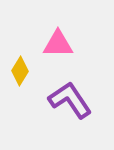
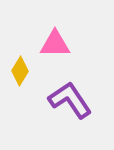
pink triangle: moved 3 px left
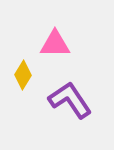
yellow diamond: moved 3 px right, 4 px down
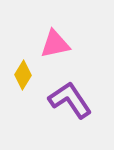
pink triangle: rotated 12 degrees counterclockwise
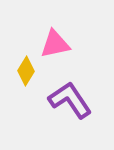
yellow diamond: moved 3 px right, 4 px up
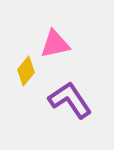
yellow diamond: rotated 8 degrees clockwise
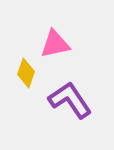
yellow diamond: moved 2 px down; rotated 20 degrees counterclockwise
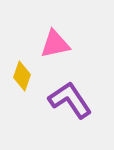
yellow diamond: moved 4 px left, 3 px down
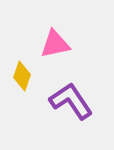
purple L-shape: moved 1 px right, 1 px down
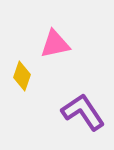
purple L-shape: moved 12 px right, 11 px down
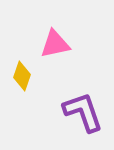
purple L-shape: rotated 15 degrees clockwise
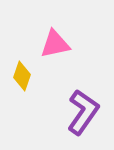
purple L-shape: rotated 54 degrees clockwise
